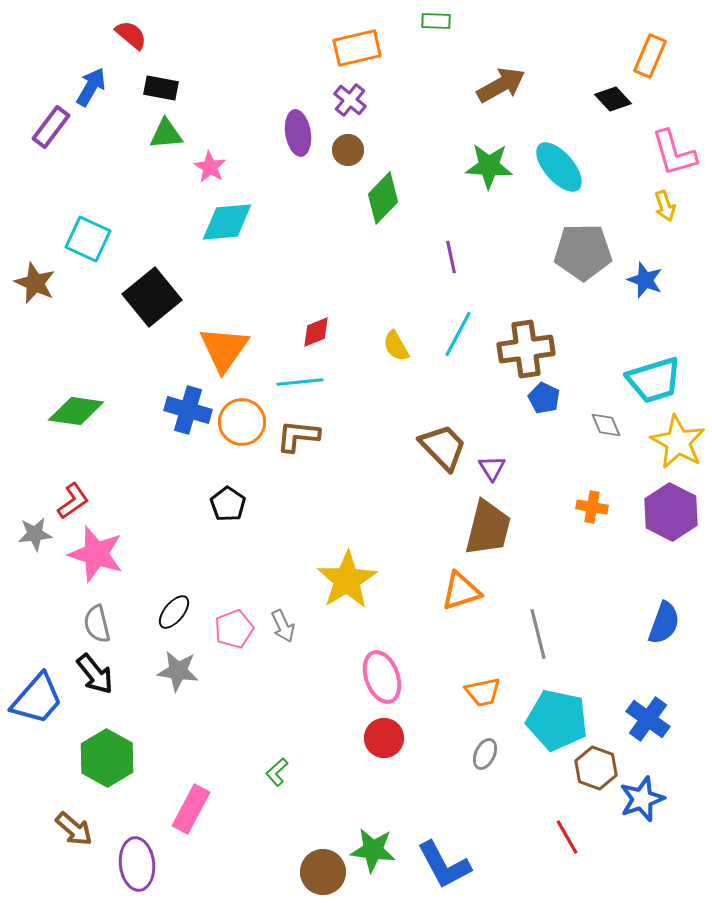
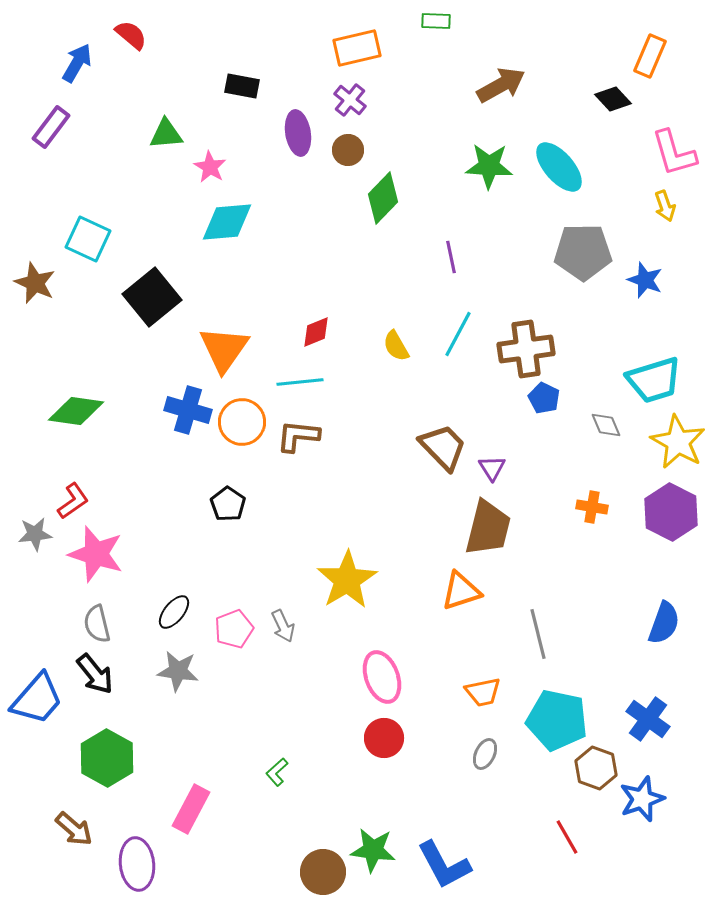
blue arrow at (91, 87): moved 14 px left, 24 px up
black rectangle at (161, 88): moved 81 px right, 2 px up
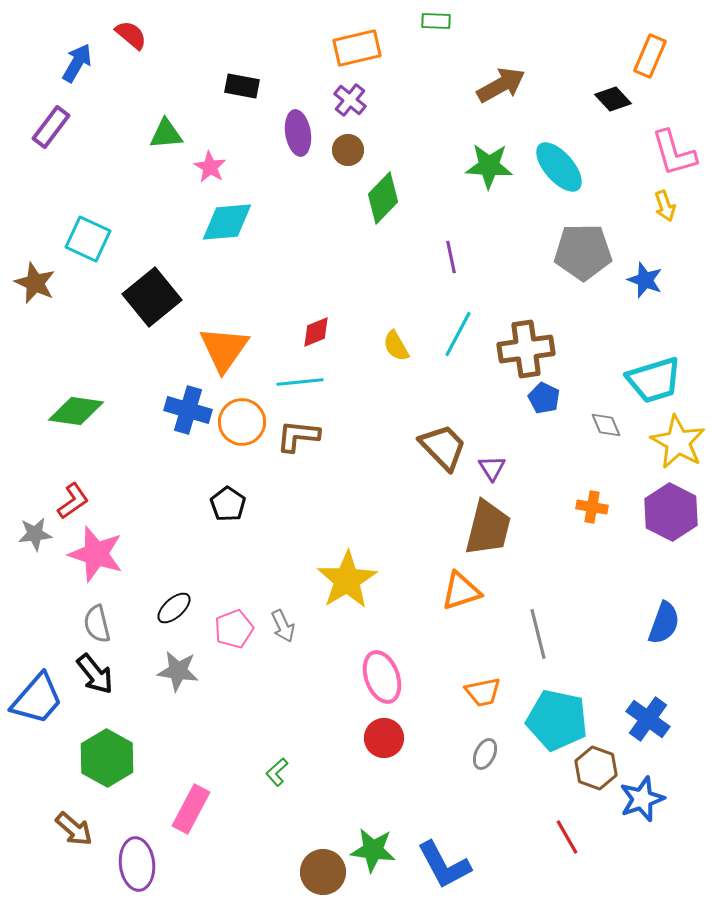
black ellipse at (174, 612): moved 4 px up; rotated 9 degrees clockwise
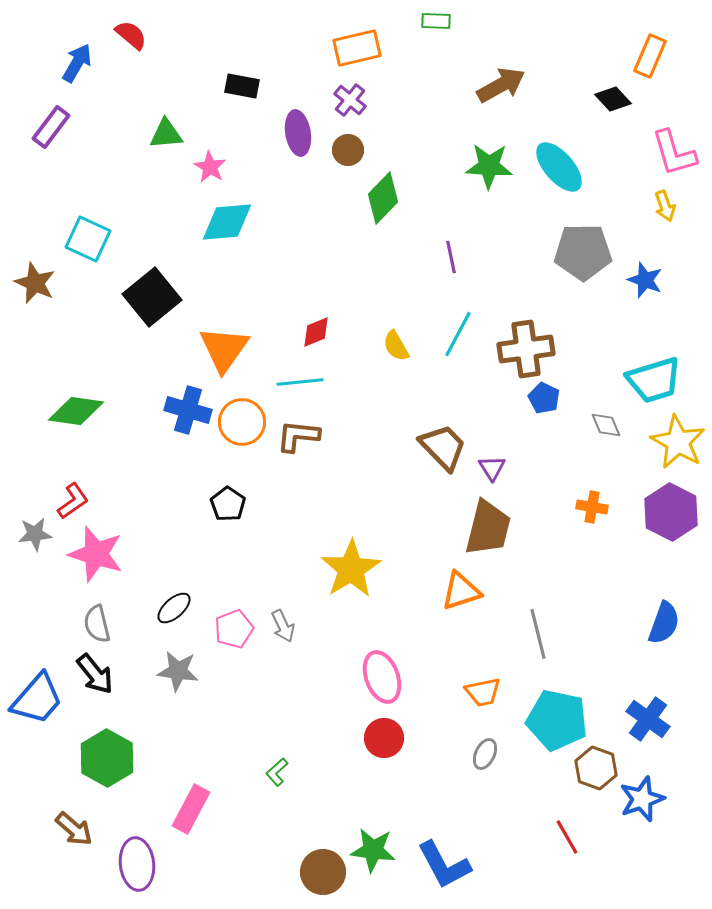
yellow star at (347, 580): moved 4 px right, 11 px up
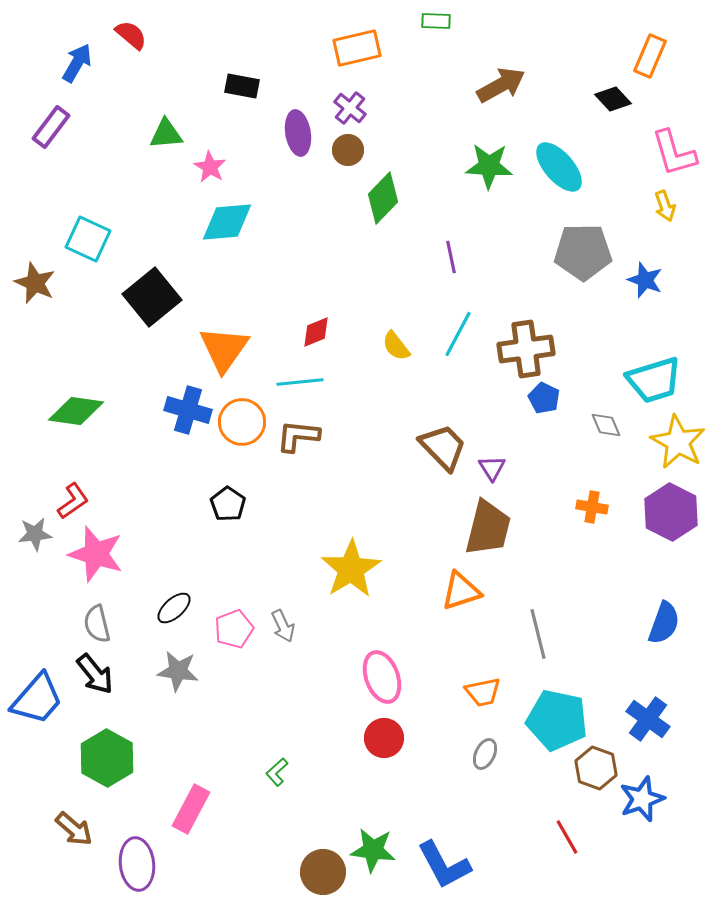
purple cross at (350, 100): moved 8 px down
yellow semicircle at (396, 346): rotated 8 degrees counterclockwise
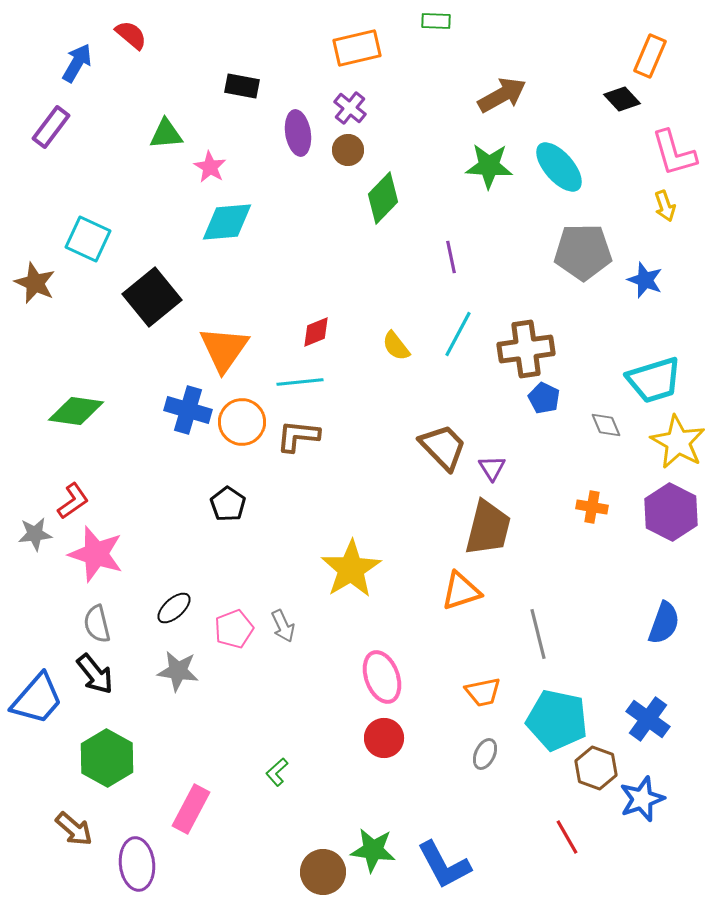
brown arrow at (501, 85): moved 1 px right, 10 px down
black diamond at (613, 99): moved 9 px right
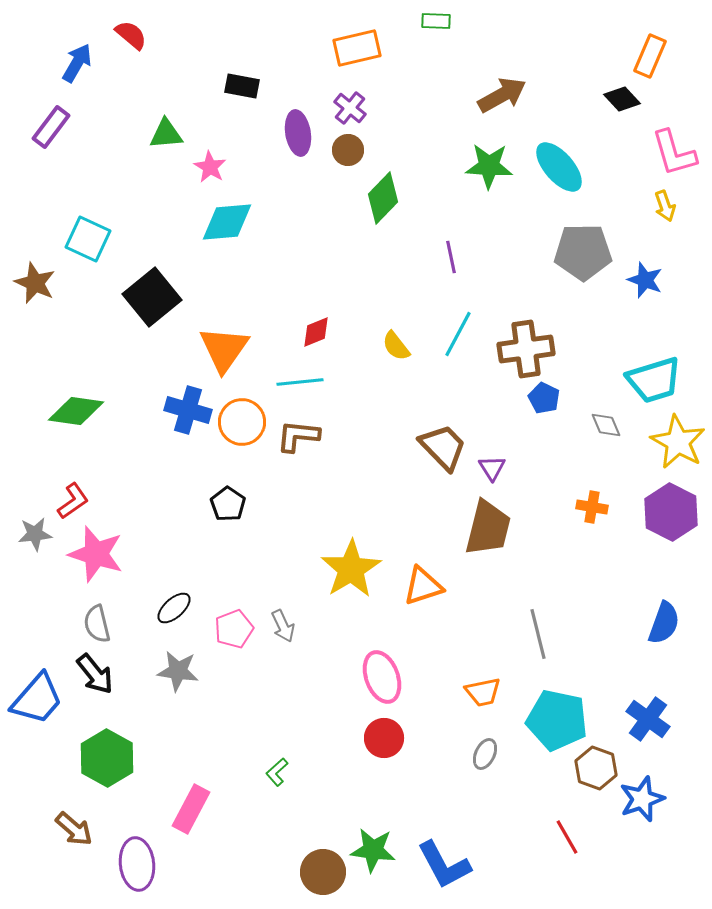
orange triangle at (461, 591): moved 38 px left, 5 px up
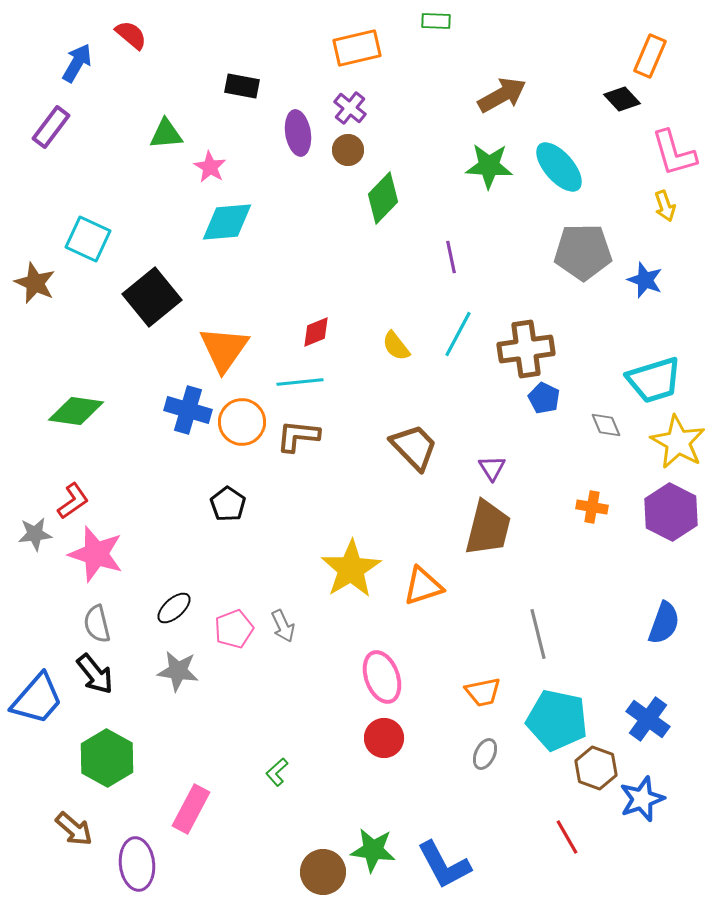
brown trapezoid at (443, 447): moved 29 px left
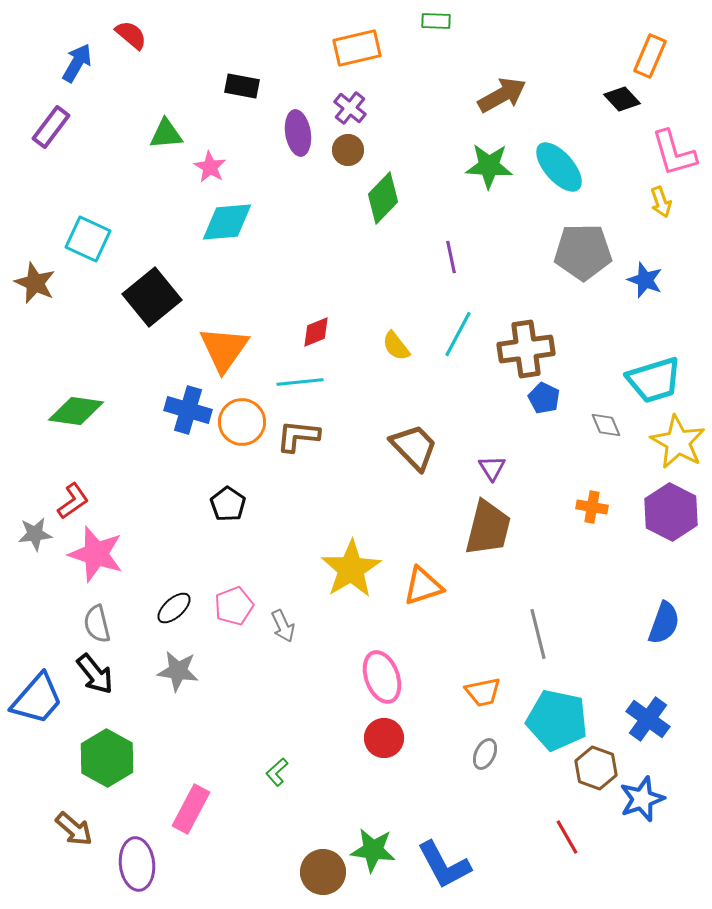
yellow arrow at (665, 206): moved 4 px left, 4 px up
pink pentagon at (234, 629): moved 23 px up
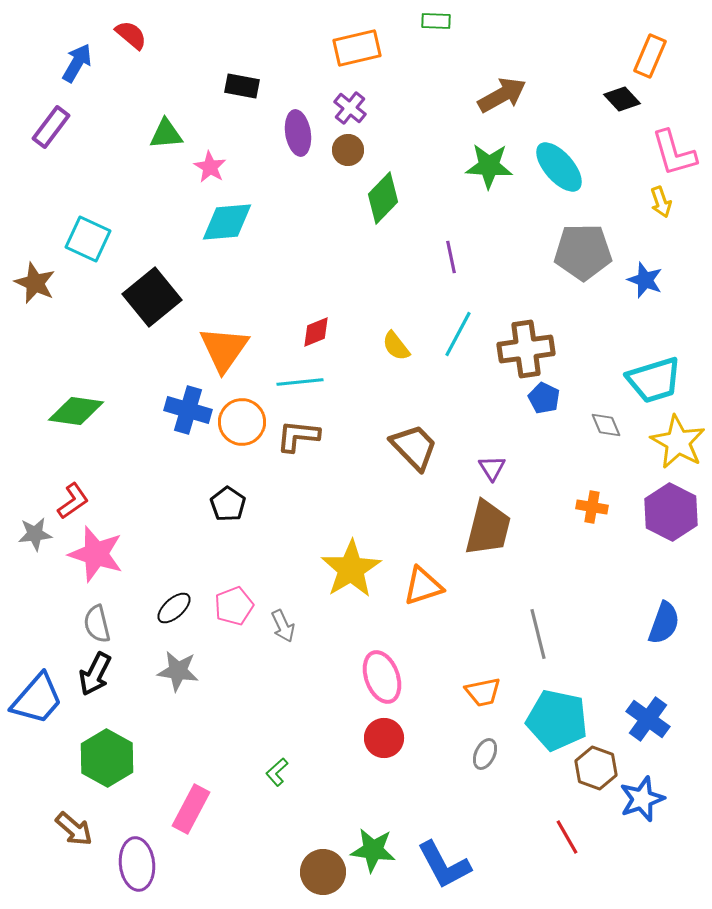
black arrow at (95, 674): rotated 66 degrees clockwise
